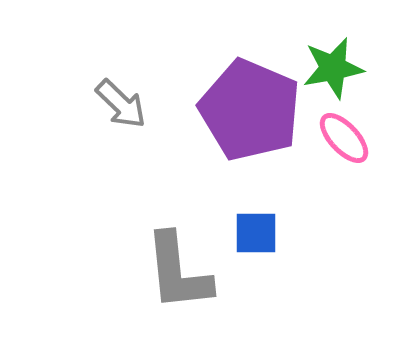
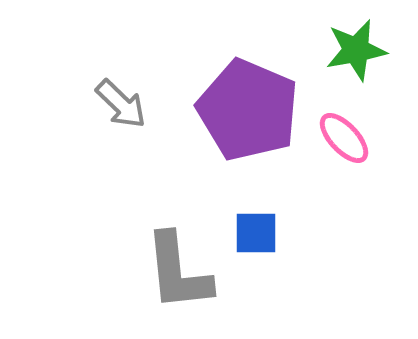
green star: moved 23 px right, 18 px up
purple pentagon: moved 2 px left
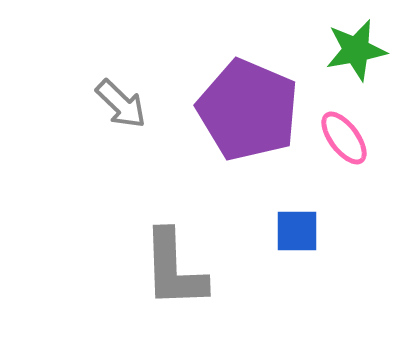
pink ellipse: rotated 6 degrees clockwise
blue square: moved 41 px right, 2 px up
gray L-shape: moved 4 px left, 3 px up; rotated 4 degrees clockwise
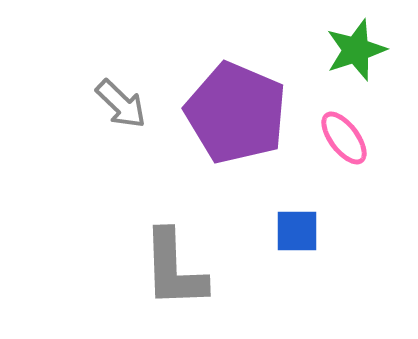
green star: rotated 8 degrees counterclockwise
purple pentagon: moved 12 px left, 3 px down
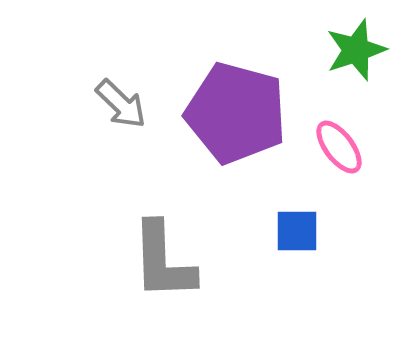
purple pentagon: rotated 8 degrees counterclockwise
pink ellipse: moved 5 px left, 9 px down
gray L-shape: moved 11 px left, 8 px up
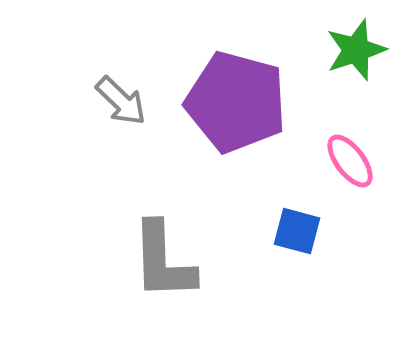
gray arrow: moved 3 px up
purple pentagon: moved 11 px up
pink ellipse: moved 11 px right, 14 px down
blue square: rotated 15 degrees clockwise
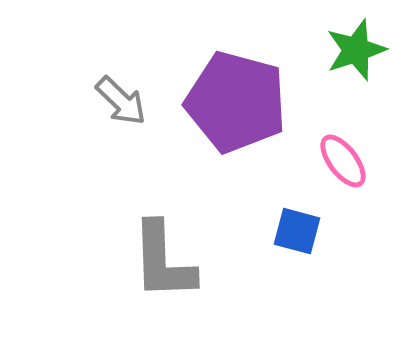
pink ellipse: moved 7 px left
